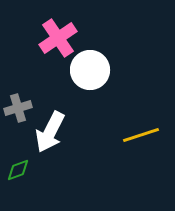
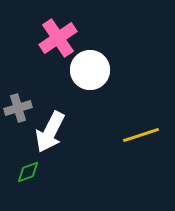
green diamond: moved 10 px right, 2 px down
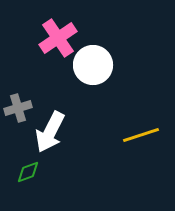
white circle: moved 3 px right, 5 px up
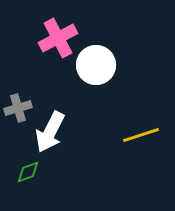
pink cross: rotated 6 degrees clockwise
white circle: moved 3 px right
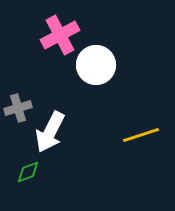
pink cross: moved 2 px right, 3 px up
